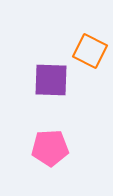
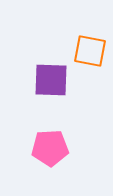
orange square: rotated 16 degrees counterclockwise
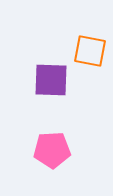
pink pentagon: moved 2 px right, 2 px down
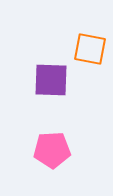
orange square: moved 2 px up
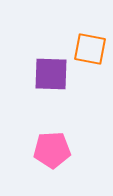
purple square: moved 6 px up
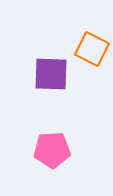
orange square: moved 2 px right; rotated 16 degrees clockwise
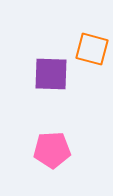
orange square: rotated 12 degrees counterclockwise
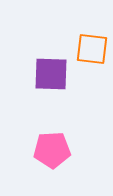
orange square: rotated 8 degrees counterclockwise
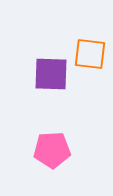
orange square: moved 2 px left, 5 px down
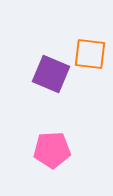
purple square: rotated 21 degrees clockwise
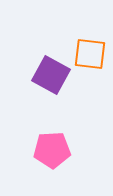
purple square: moved 1 px down; rotated 6 degrees clockwise
